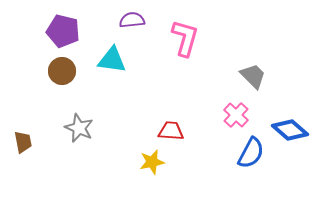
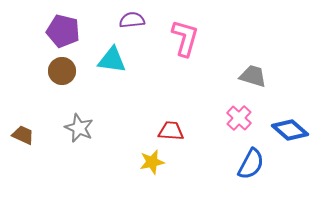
gray trapezoid: rotated 28 degrees counterclockwise
pink cross: moved 3 px right, 3 px down
brown trapezoid: moved 7 px up; rotated 55 degrees counterclockwise
blue semicircle: moved 11 px down
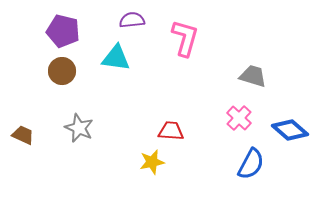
cyan triangle: moved 4 px right, 2 px up
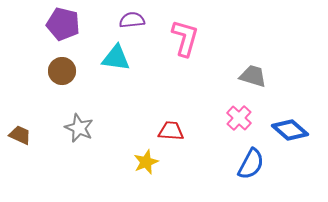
purple pentagon: moved 7 px up
brown trapezoid: moved 3 px left
yellow star: moved 6 px left; rotated 10 degrees counterclockwise
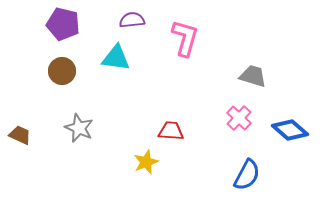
blue semicircle: moved 4 px left, 11 px down
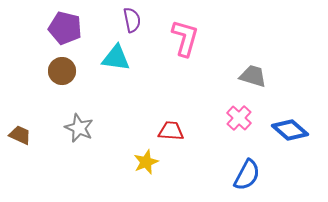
purple semicircle: rotated 85 degrees clockwise
purple pentagon: moved 2 px right, 4 px down
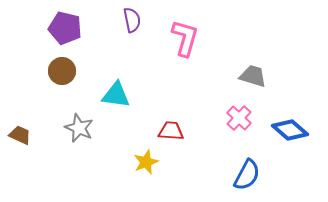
cyan triangle: moved 37 px down
